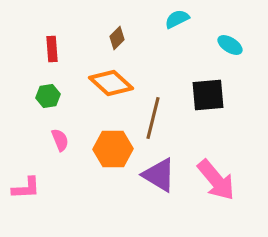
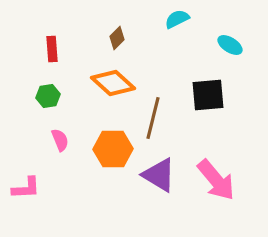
orange diamond: moved 2 px right
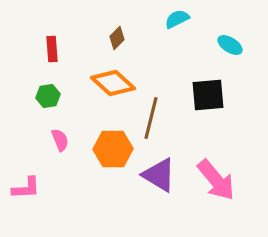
brown line: moved 2 px left
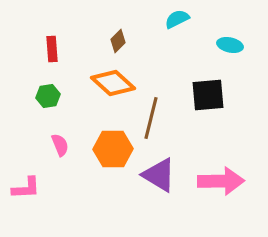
brown diamond: moved 1 px right, 3 px down
cyan ellipse: rotated 20 degrees counterclockwise
pink semicircle: moved 5 px down
pink arrow: moved 5 px right, 1 px down; rotated 51 degrees counterclockwise
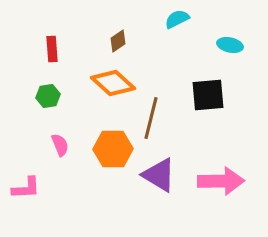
brown diamond: rotated 10 degrees clockwise
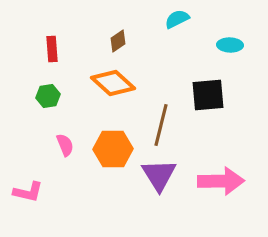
cyan ellipse: rotated 10 degrees counterclockwise
brown line: moved 10 px right, 7 px down
pink semicircle: moved 5 px right
purple triangle: rotated 27 degrees clockwise
pink L-shape: moved 2 px right, 4 px down; rotated 16 degrees clockwise
